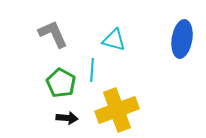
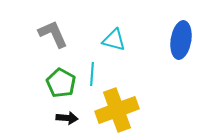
blue ellipse: moved 1 px left, 1 px down
cyan line: moved 4 px down
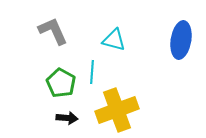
gray L-shape: moved 3 px up
cyan line: moved 2 px up
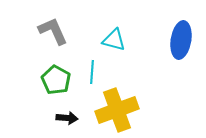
green pentagon: moved 5 px left, 3 px up
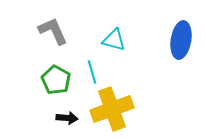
cyan line: rotated 20 degrees counterclockwise
yellow cross: moved 5 px left, 1 px up
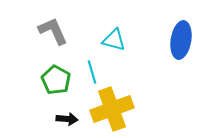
black arrow: moved 1 px down
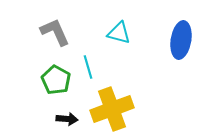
gray L-shape: moved 2 px right, 1 px down
cyan triangle: moved 5 px right, 7 px up
cyan line: moved 4 px left, 5 px up
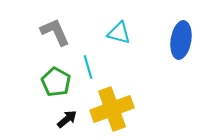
green pentagon: moved 2 px down
black arrow: rotated 45 degrees counterclockwise
